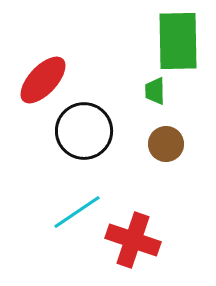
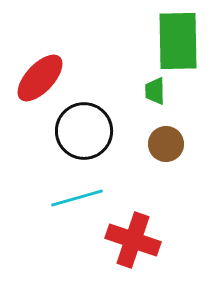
red ellipse: moved 3 px left, 2 px up
cyan line: moved 14 px up; rotated 18 degrees clockwise
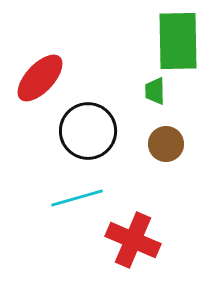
black circle: moved 4 px right
red cross: rotated 4 degrees clockwise
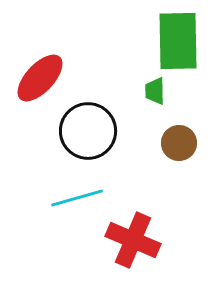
brown circle: moved 13 px right, 1 px up
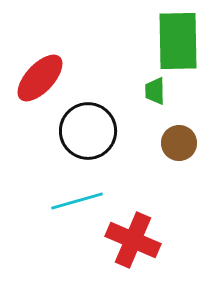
cyan line: moved 3 px down
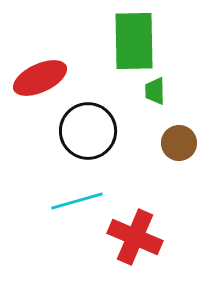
green rectangle: moved 44 px left
red ellipse: rotated 22 degrees clockwise
red cross: moved 2 px right, 3 px up
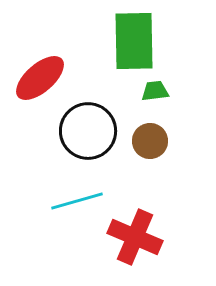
red ellipse: rotated 16 degrees counterclockwise
green trapezoid: rotated 84 degrees clockwise
brown circle: moved 29 px left, 2 px up
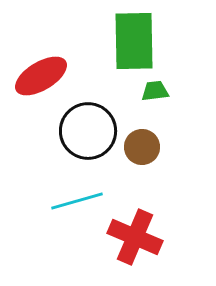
red ellipse: moved 1 px right, 2 px up; rotated 10 degrees clockwise
brown circle: moved 8 px left, 6 px down
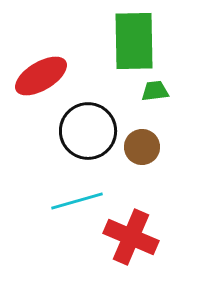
red cross: moved 4 px left
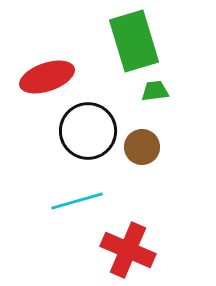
green rectangle: rotated 16 degrees counterclockwise
red ellipse: moved 6 px right, 1 px down; rotated 12 degrees clockwise
red cross: moved 3 px left, 13 px down
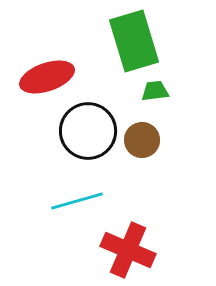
brown circle: moved 7 px up
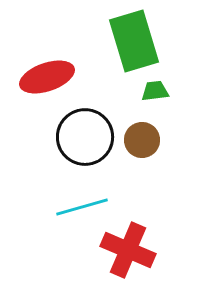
black circle: moved 3 px left, 6 px down
cyan line: moved 5 px right, 6 px down
